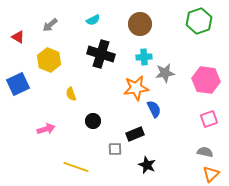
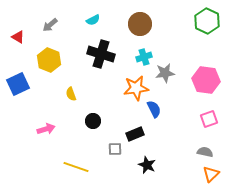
green hexagon: moved 8 px right; rotated 15 degrees counterclockwise
cyan cross: rotated 14 degrees counterclockwise
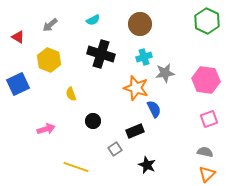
orange star: rotated 25 degrees clockwise
black rectangle: moved 3 px up
gray square: rotated 32 degrees counterclockwise
orange triangle: moved 4 px left
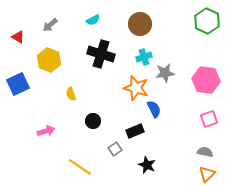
pink arrow: moved 2 px down
yellow line: moved 4 px right; rotated 15 degrees clockwise
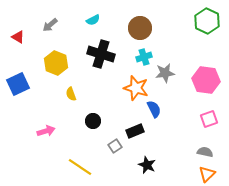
brown circle: moved 4 px down
yellow hexagon: moved 7 px right, 3 px down
gray square: moved 3 px up
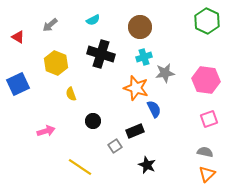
brown circle: moved 1 px up
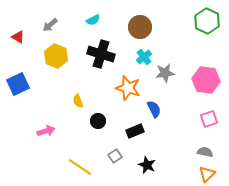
cyan cross: rotated 21 degrees counterclockwise
yellow hexagon: moved 7 px up
orange star: moved 8 px left
yellow semicircle: moved 7 px right, 7 px down
black circle: moved 5 px right
gray square: moved 10 px down
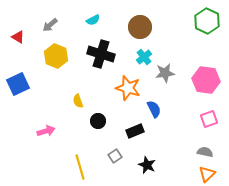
yellow line: rotated 40 degrees clockwise
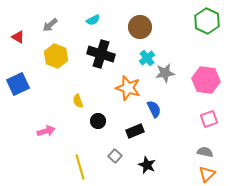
cyan cross: moved 3 px right, 1 px down
gray square: rotated 16 degrees counterclockwise
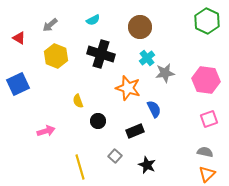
red triangle: moved 1 px right, 1 px down
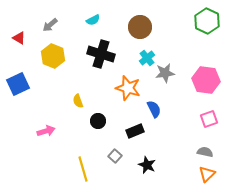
yellow hexagon: moved 3 px left
yellow line: moved 3 px right, 2 px down
